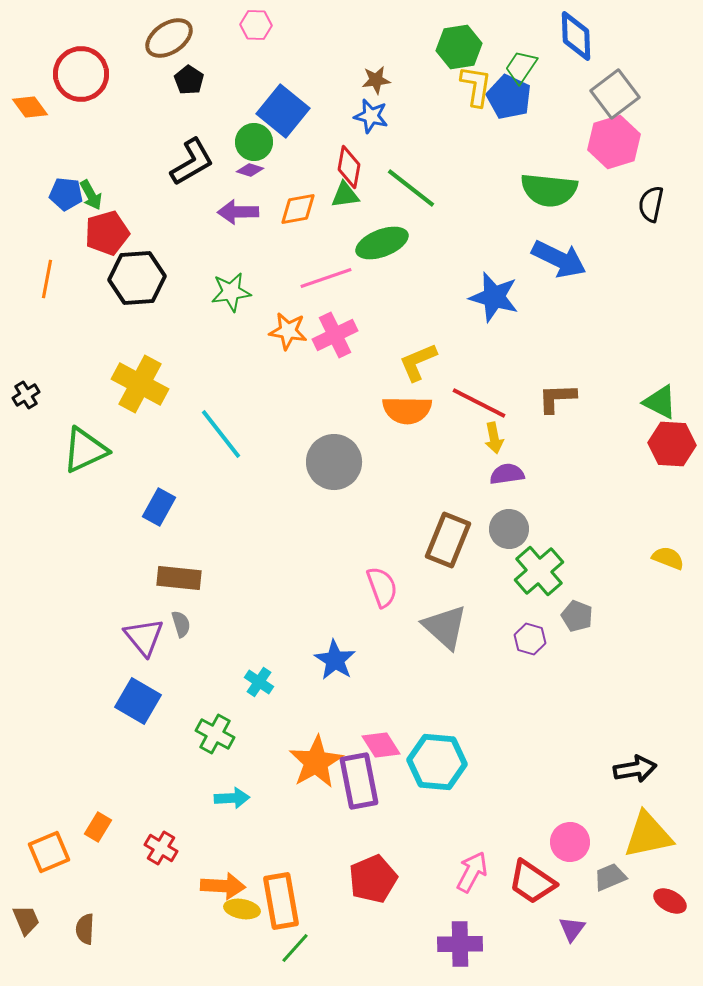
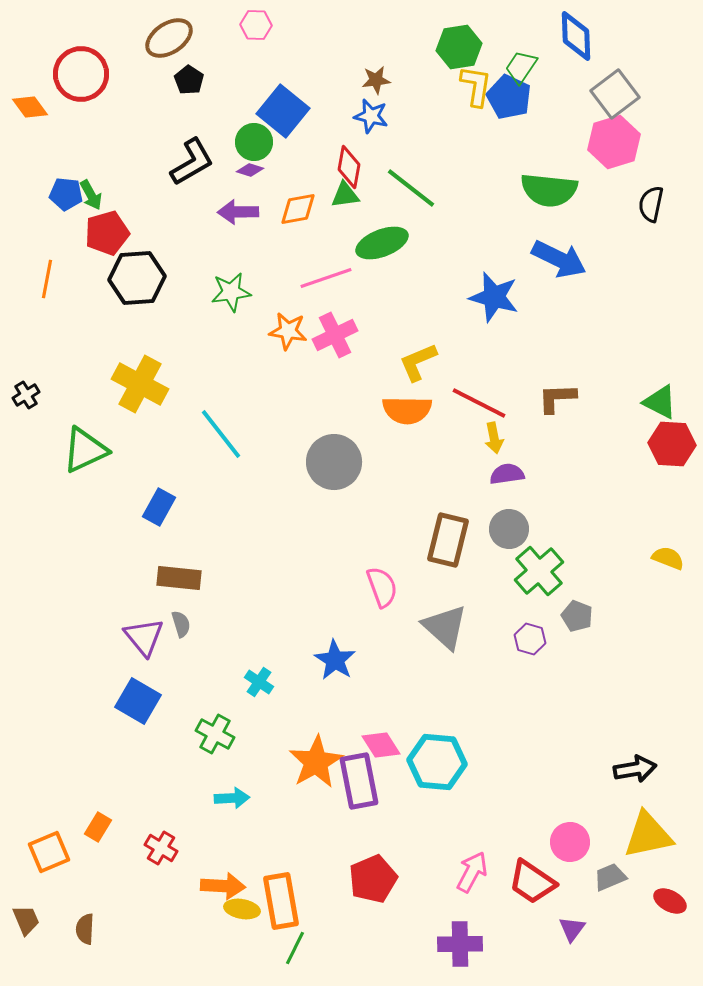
brown rectangle at (448, 540): rotated 8 degrees counterclockwise
green line at (295, 948): rotated 16 degrees counterclockwise
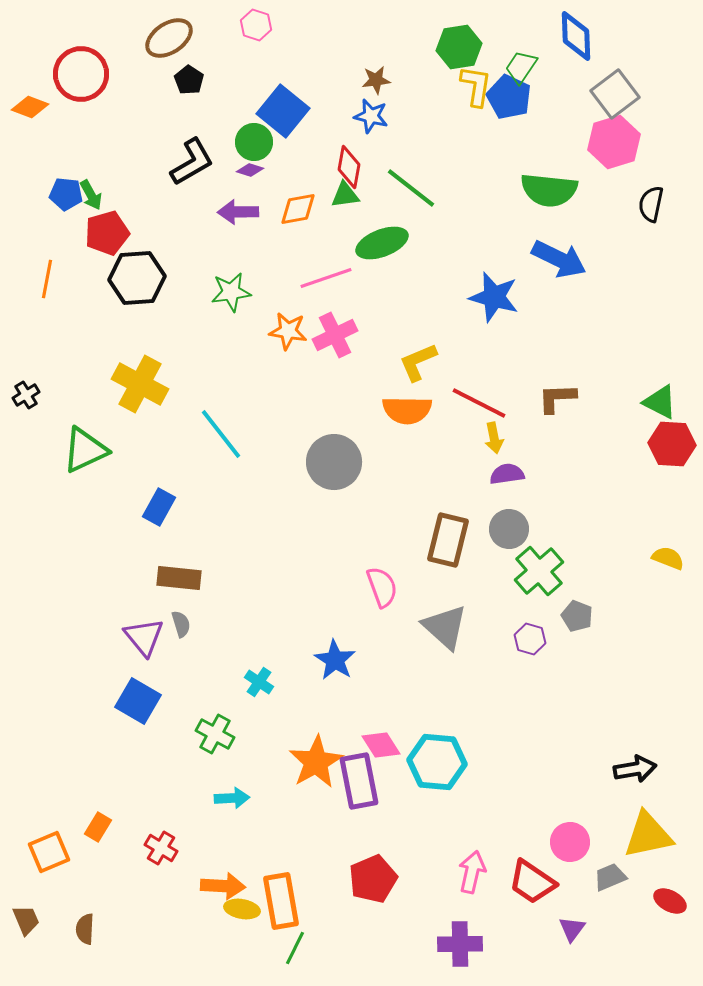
pink hexagon at (256, 25): rotated 16 degrees clockwise
orange diamond at (30, 107): rotated 33 degrees counterclockwise
pink arrow at (472, 872): rotated 15 degrees counterclockwise
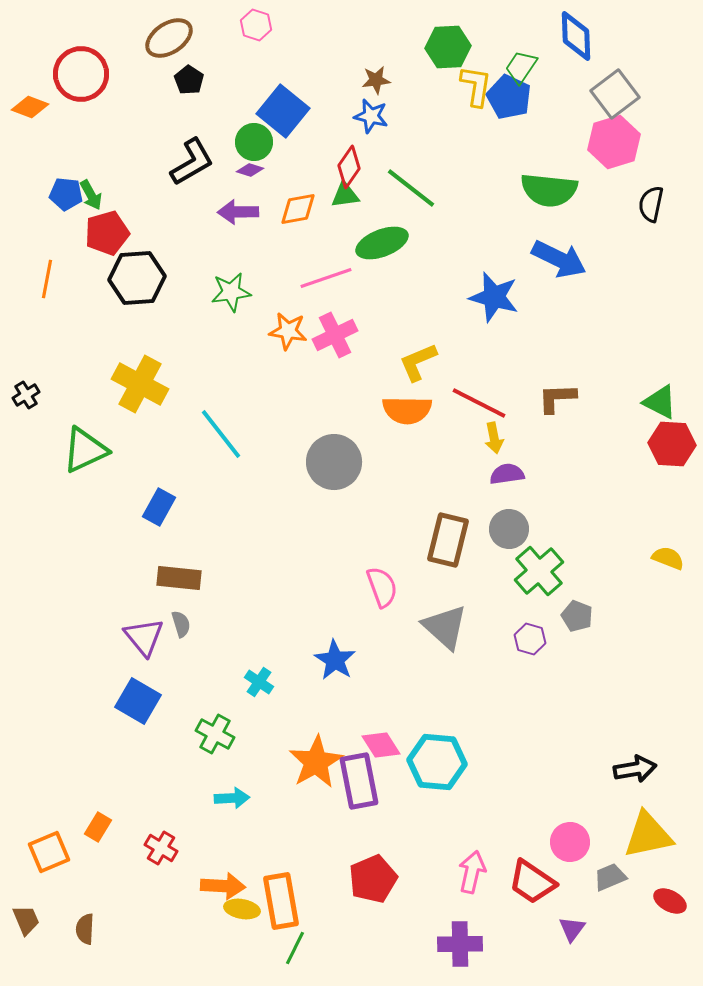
green hexagon at (459, 47): moved 11 px left; rotated 6 degrees clockwise
red diamond at (349, 167): rotated 24 degrees clockwise
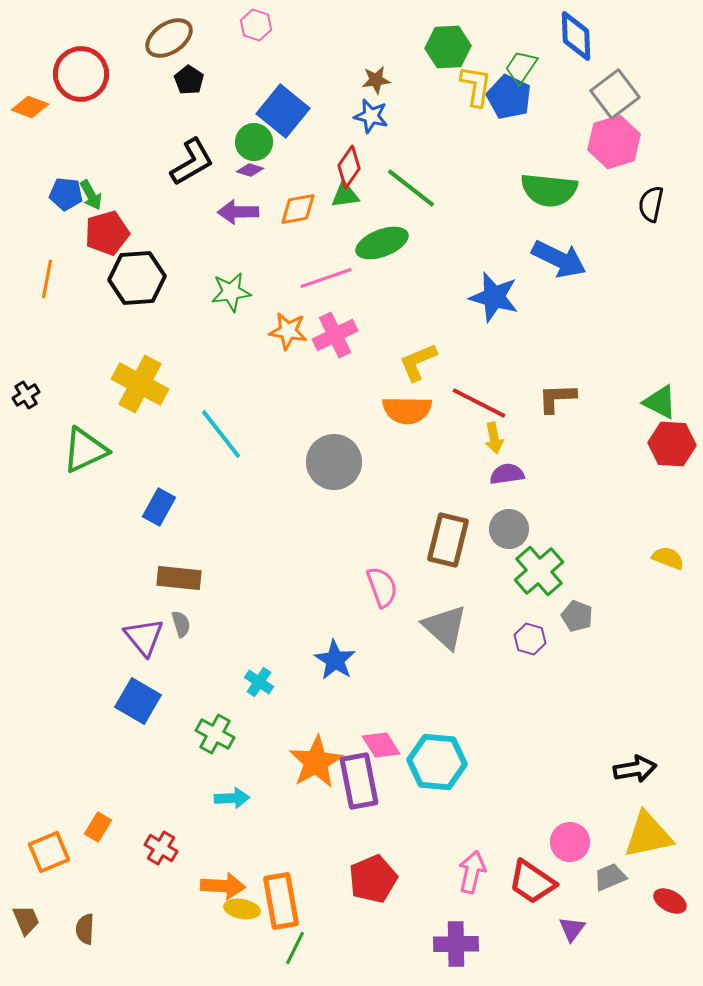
purple cross at (460, 944): moved 4 px left
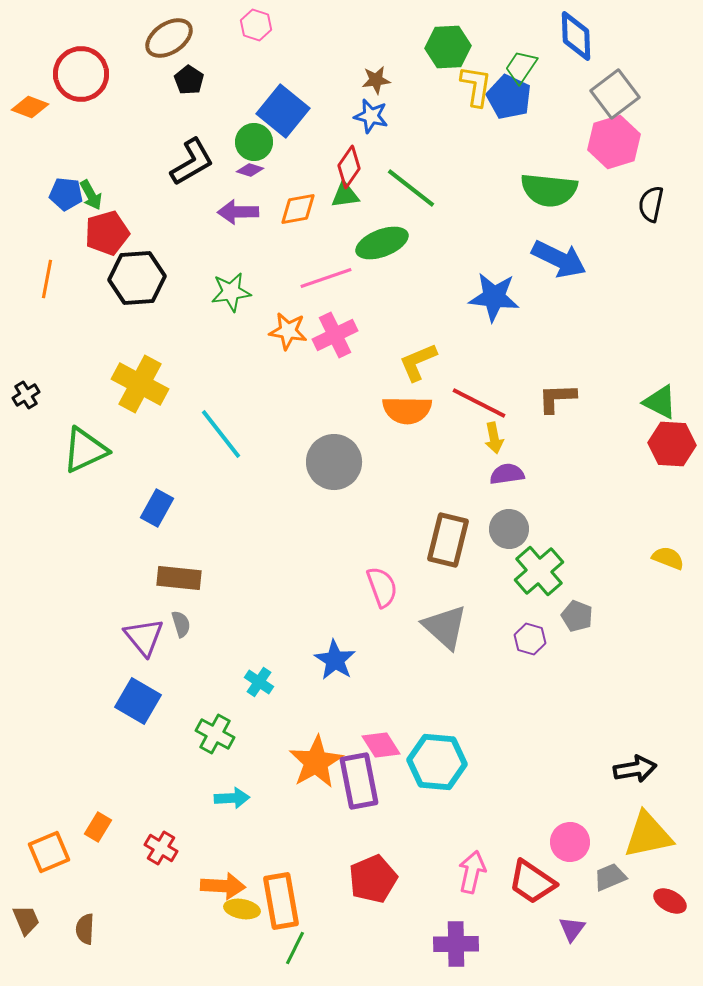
blue star at (494, 297): rotated 9 degrees counterclockwise
blue rectangle at (159, 507): moved 2 px left, 1 px down
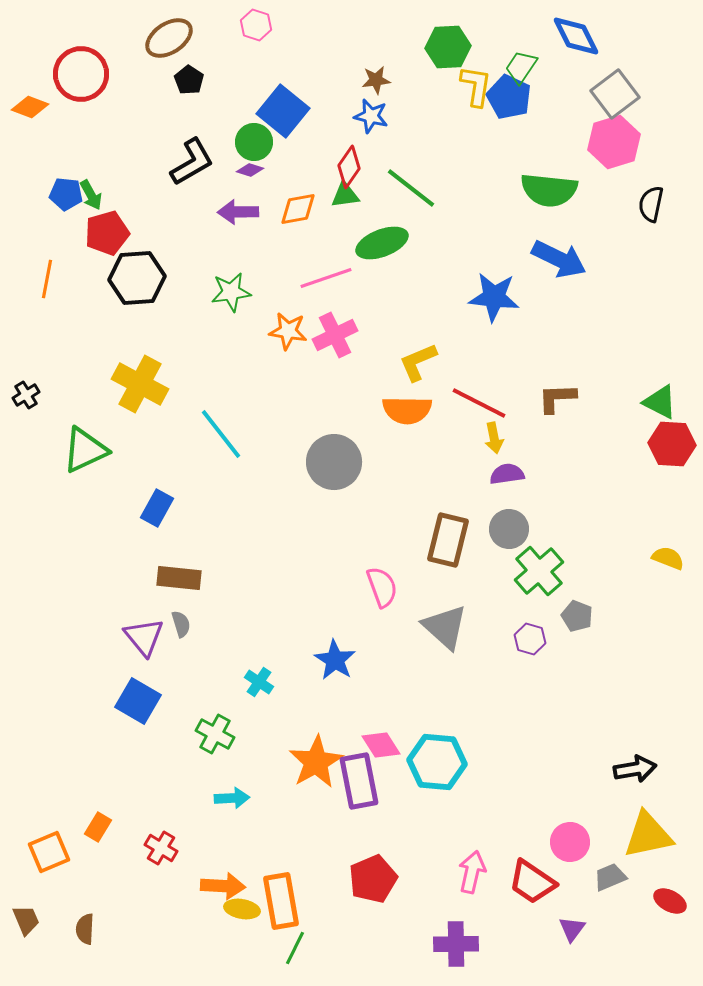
blue diamond at (576, 36): rotated 24 degrees counterclockwise
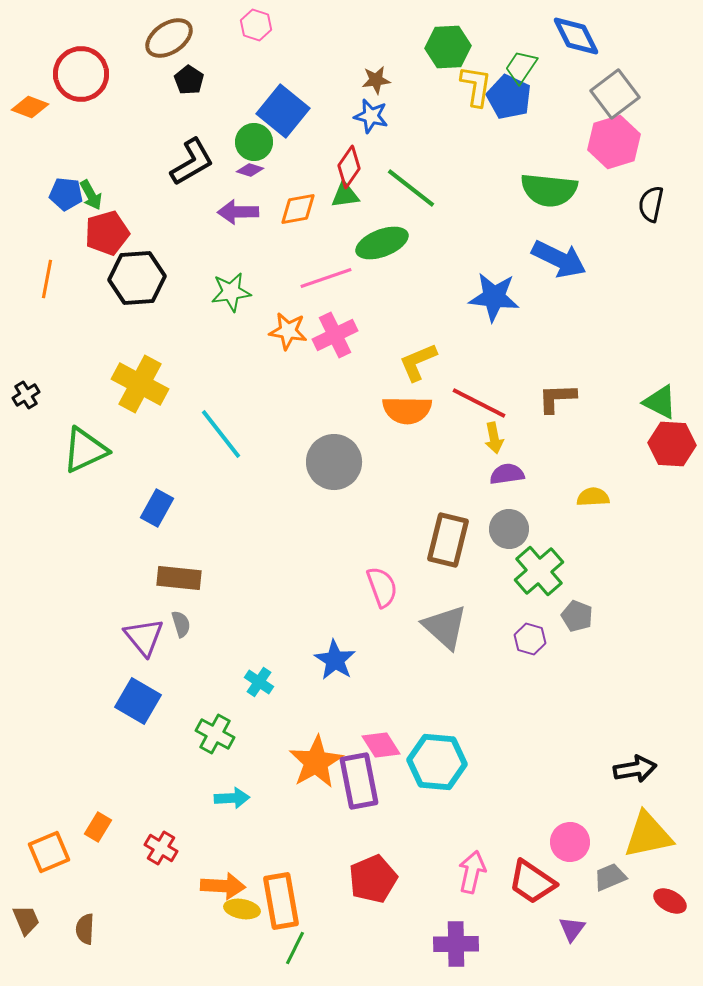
yellow semicircle at (668, 558): moved 75 px left, 61 px up; rotated 24 degrees counterclockwise
